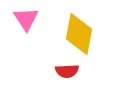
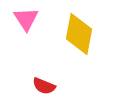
red semicircle: moved 23 px left, 15 px down; rotated 25 degrees clockwise
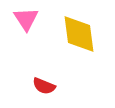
yellow diamond: rotated 18 degrees counterclockwise
